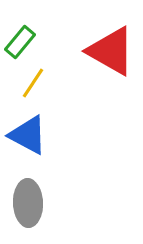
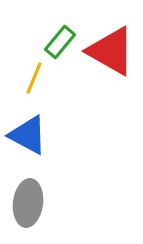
green rectangle: moved 40 px right
yellow line: moved 1 px right, 5 px up; rotated 12 degrees counterclockwise
gray ellipse: rotated 9 degrees clockwise
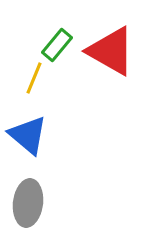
green rectangle: moved 3 px left, 3 px down
blue triangle: rotated 12 degrees clockwise
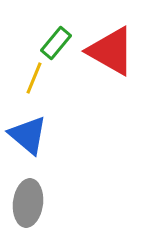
green rectangle: moved 1 px left, 2 px up
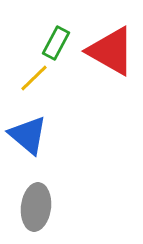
green rectangle: rotated 12 degrees counterclockwise
yellow line: rotated 24 degrees clockwise
gray ellipse: moved 8 px right, 4 px down
